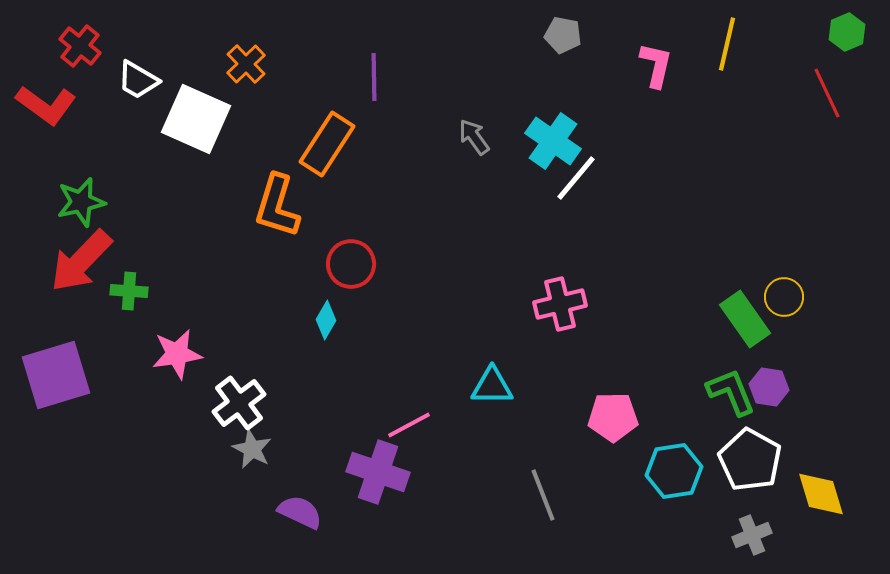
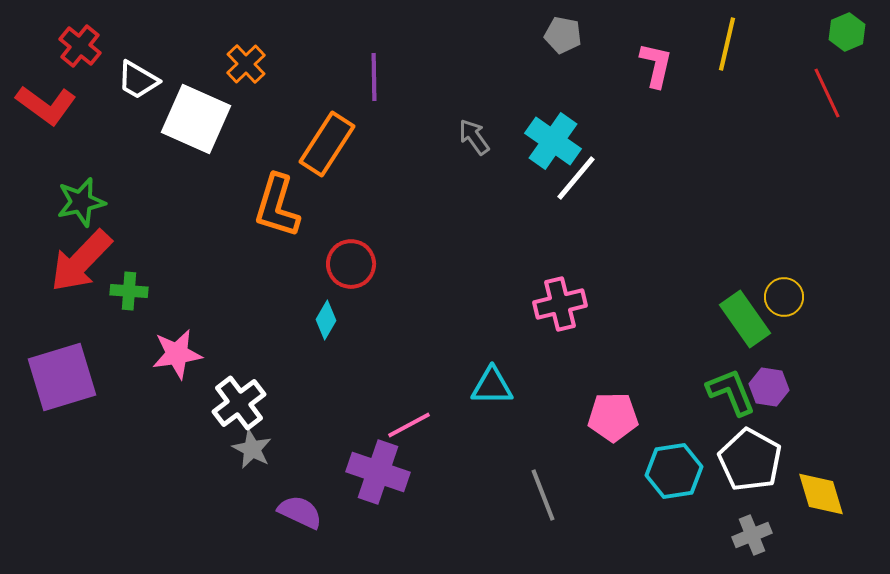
purple square: moved 6 px right, 2 px down
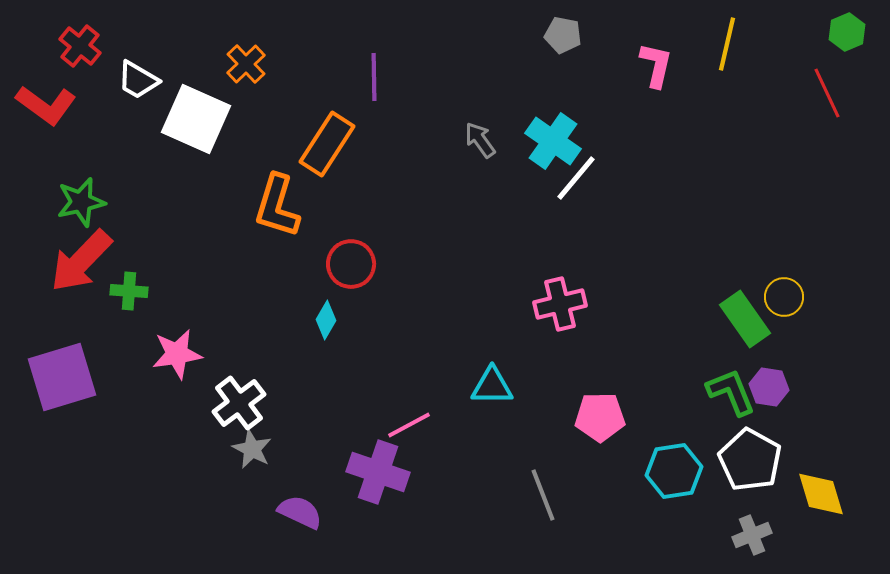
gray arrow: moved 6 px right, 3 px down
pink pentagon: moved 13 px left
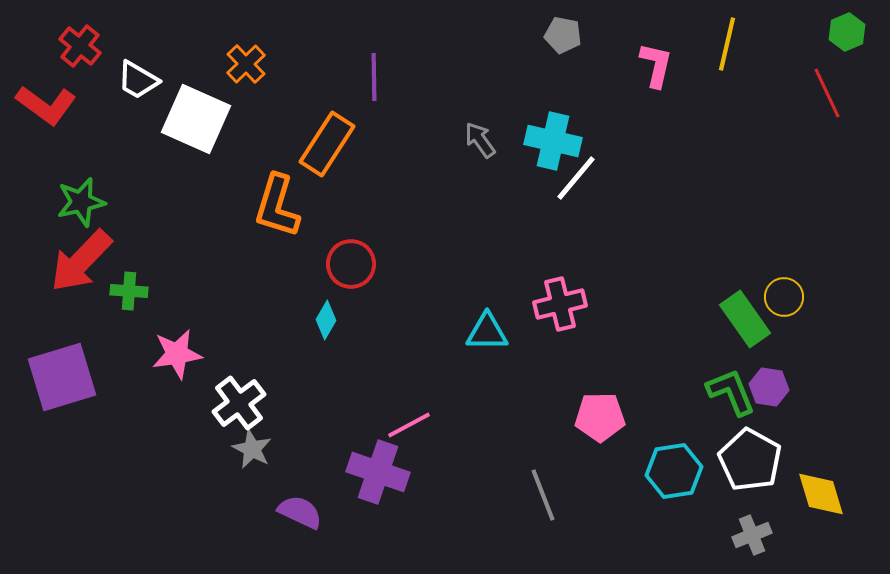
cyan cross: rotated 22 degrees counterclockwise
cyan triangle: moved 5 px left, 54 px up
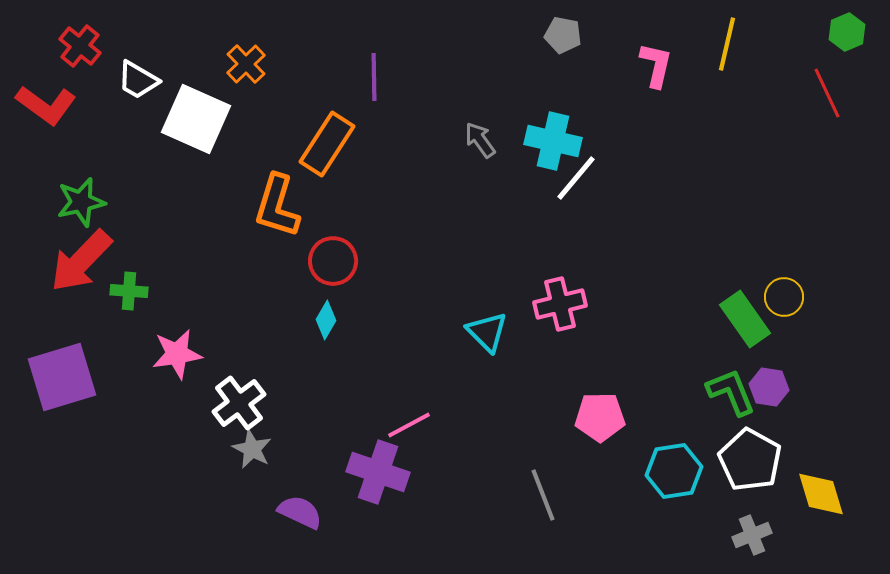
red circle: moved 18 px left, 3 px up
cyan triangle: rotated 45 degrees clockwise
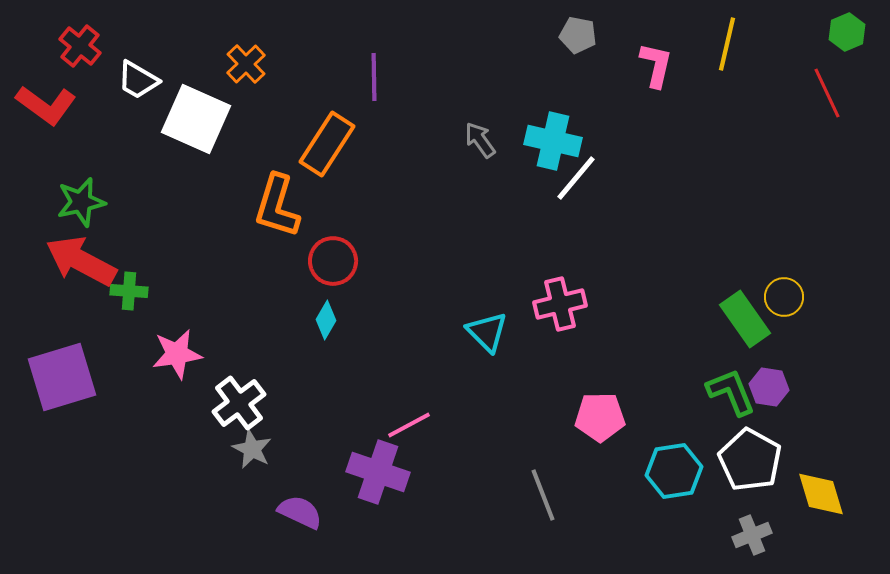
gray pentagon: moved 15 px right
red arrow: rotated 74 degrees clockwise
